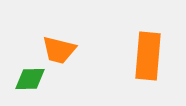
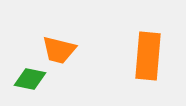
green diamond: rotated 12 degrees clockwise
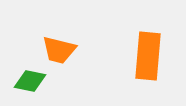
green diamond: moved 2 px down
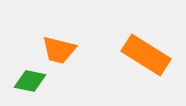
orange rectangle: moved 2 px left, 1 px up; rotated 63 degrees counterclockwise
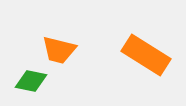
green diamond: moved 1 px right
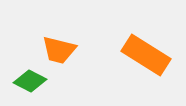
green diamond: moved 1 px left; rotated 16 degrees clockwise
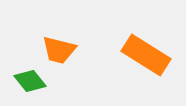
green diamond: rotated 24 degrees clockwise
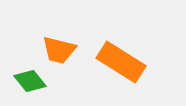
orange rectangle: moved 25 px left, 7 px down
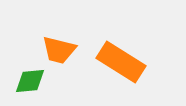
green diamond: rotated 56 degrees counterclockwise
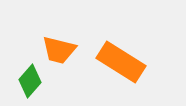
green diamond: rotated 44 degrees counterclockwise
